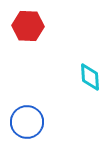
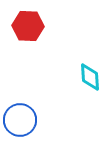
blue circle: moved 7 px left, 2 px up
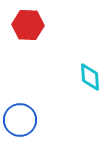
red hexagon: moved 1 px up
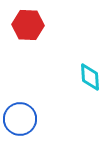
blue circle: moved 1 px up
